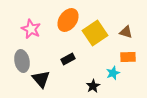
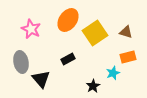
orange rectangle: rotated 14 degrees counterclockwise
gray ellipse: moved 1 px left, 1 px down
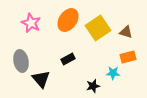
pink star: moved 6 px up
yellow square: moved 3 px right, 5 px up
gray ellipse: moved 1 px up
cyan star: rotated 24 degrees clockwise
black star: rotated 16 degrees clockwise
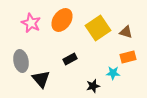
orange ellipse: moved 6 px left
black rectangle: moved 2 px right
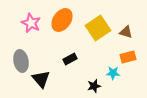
black star: moved 1 px right
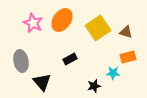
pink star: moved 2 px right
black triangle: moved 1 px right, 3 px down
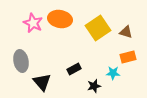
orange ellipse: moved 2 px left, 1 px up; rotated 65 degrees clockwise
black rectangle: moved 4 px right, 10 px down
